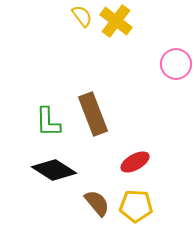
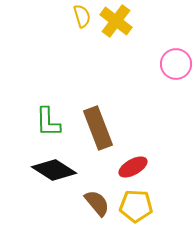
yellow semicircle: rotated 20 degrees clockwise
brown rectangle: moved 5 px right, 14 px down
red ellipse: moved 2 px left, 5 px down
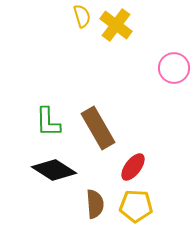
yellow cross: moved 4 px down
pink circle: moved 2 px left, 4 px down
brown rectangle: rotated 9 degrees counterclockwise
red ellipse: rotated 24 degrees counterclockwise
brown semicircle: moved 2 px left, 1 px down; rotated 36 degrees clockwise
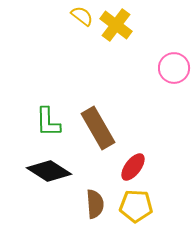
yellow semicircle: rotated 35 degrees counterclockwise
black diamond: moved 5 px left, 1 px down
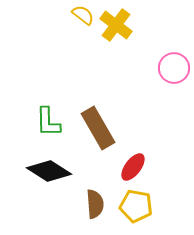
yellow semicircle: moved 1 px right, 1 px up
yellow pentagon: rotated 8 degrees clockwise
